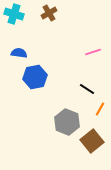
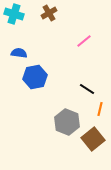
pink line: moved 9 px left, 11 px up; rotated 21 degrees counterclockwise
orange line: rotated 16 degrees counterclockwise
brown square: moved 1 px right, 2 px up
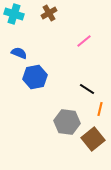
blue semicircle: rotated 14 degrees clockwise
gray hexagon: rotated 15 degrees counterclockwise
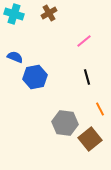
blue semicircle: moved 4 px left, 4 px down
black line: moved 12 px up; rotated 42 degrees clockwise
orange line: rotated 40 degrees counterclockwise
gray hexagon: moved 2 px left, 1 px down
brown square: moved 3 px left
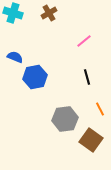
cyan cross: moved 1 px left, 1 px up
gray hexagon: moved 4 px up; rotated 15 degrees counterclockwise
brown square: moved 1 px right, 1 px down; rotated 15 degrees counterclockwise
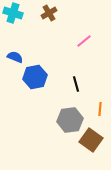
black line: moved 11 px left, 7 px down
orange line: rotated 32 degrees clockwise
gray hexagon: moved 5 px right, 1 px down
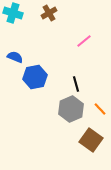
orange line: rotated 48 degrees counterclockwise
gray hexagon: moved 1 px right, 11 px up; rotated 15 degrees counterclockwise
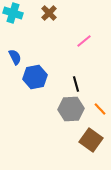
brown cross: rotated 14 degrees counterclockwise
blue semicircle: rotated 42 degrees clockwise
gray hexagon: rotated 20 degrees clockwise
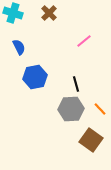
blue semicircle: moved 4 px right, 10 px up
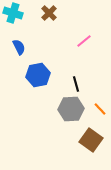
blue hexagon: moved 3 px right, 2 px up
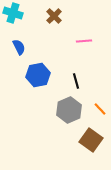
brown cross: moved 5 px right, 3 px down
pink line: rotated 35 degrees clockwise
black line: moved 3 px up
gray hexagon: moved 2 px left, 1 px down; rotated 20 degrees counterclockwise
